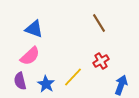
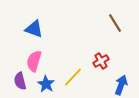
brown line: moved 16 px right
pink semicircle: moved 4 px right, 5 px down; rotated 150 degrees clockwise
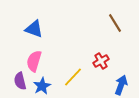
blue star: moved 4 px left, 2 px down; rotated 12 degrees clockwise
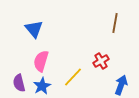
brown line: rotated 42 degrees clockwise
blue triangle: rotated 30 degrees clockwise
pink semicircle: moved 7 px right
purple semicircle: moved 1 px left, 2 px down
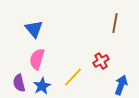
pink semicircle: moved 4 px left, 2 px up
